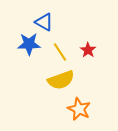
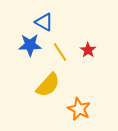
blue star: moved 1 px right, 1 px down
yellow semicircle: moved 13 px left, 5 px down; rotated 28 degrees counterclockwise
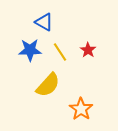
blue star: moved 5 px down
orange star: moved 2 px right; rotated 10 degrees clockwise
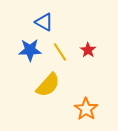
orange star: moved 5 px right
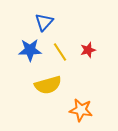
blue triangle: rotated 42 degrees clockwise
red star: rotated 21 degrees clockwise
yellow semicircle: rotated 32 degrees clockwise
orange star: moved 5 px left, 1 px down; rotated 25 degrees counterclockwise
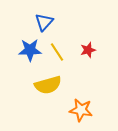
yellow line: moved 3 px left
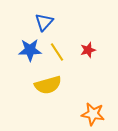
orange star: moved 12 px right, 4 px down
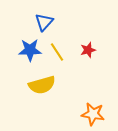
yellow semicircle: moved 6 px left
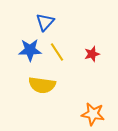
blue triangle: moved 1 px right
red star: moved 4 px right, 4 px down
yellow semicircle: rotated 24 degrees clockwise
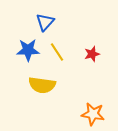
blue star: moved 2 px left
